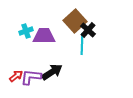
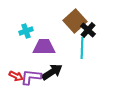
purple trapezoid: moved 11 px down
cyan line: moved 4 px down
red arrow: rotated 64 degrees clockwise
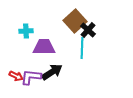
cyan cross: rotated 16 degrees clockwise
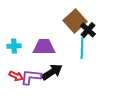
cyan cross: moved 12 px left, 15 px down
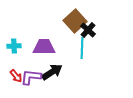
red arrow: rotated 24 degrees clockwise
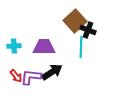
black cross: rotated 21 degrees counterclockwise
cyan line: moved 1 px left, 1 px up
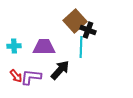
black arrow: moved 8 px right, 2 px up; rotated 15 degrees counterclockwise
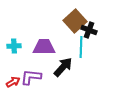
black cross: moved 1 px right
black arrow: moved 3 px right, 3 px up
red arrow: moved 3 px left, 6 px down; rotated 80 degrees counterclockwise
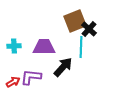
brown square: rotated 20 degrees clockwise
black cross: moved 1 px up; rotated 21 degrees clockwise
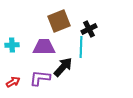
brown square: moved 16 px left
black cross: rotated 21 degrees clockwise
cyan cross: moved 2 px left, 1 px up
purple L-shape: moved 9 px right, 1 px down
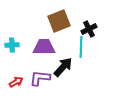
red arrow: moved 3 px right
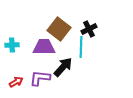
brown square: moved 8 px down; rotated 30 degrees counterclockwise
